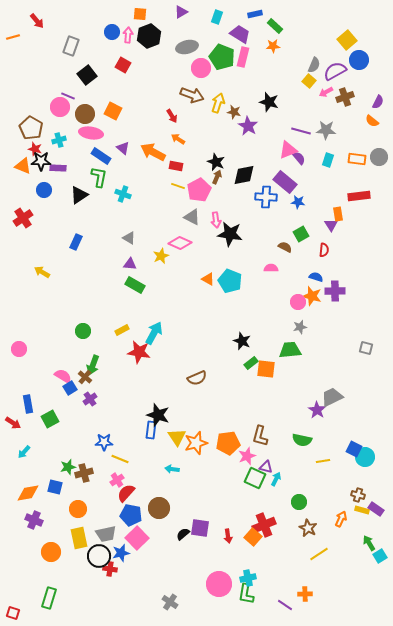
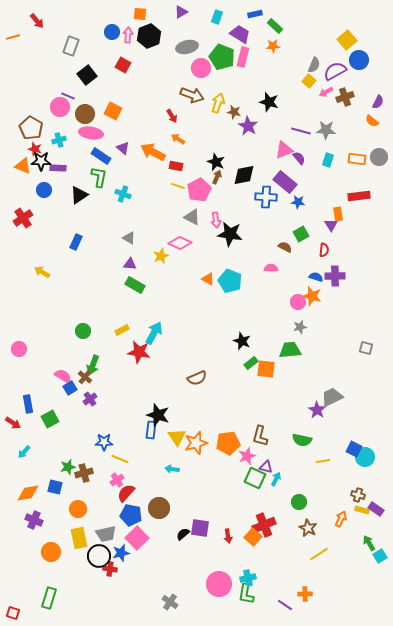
pink triangle at (288, 150): moved 4 px left
purple cross at (335, 291): moved 15 px up
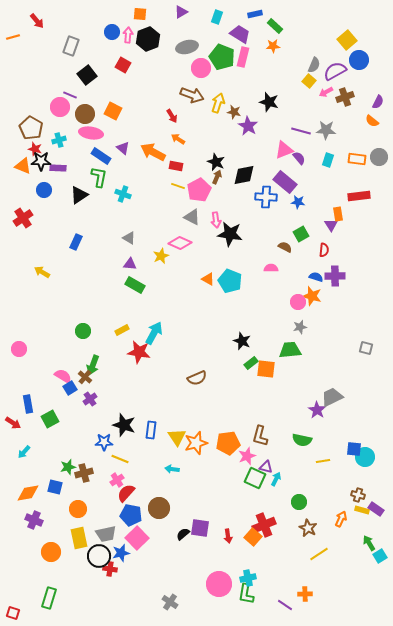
black hexagon at (149, 36): moved 1 px left, 3 px down
purple line at (68, 96): moved 2 px right, 1 px up
black star at (158, 415): moved 34 px left, 10 px down
blue square at (354, 449): rotated 21 degrees counterclockwise
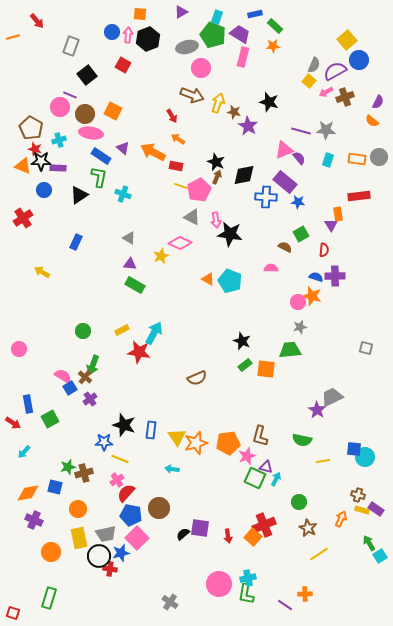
green pentagon at (222, 57): moved 9 px left, 22 px up
yellow line at (178, 186): moved 3 px right
green rectangle at (251, 363): moved 6 px left, 2 px down
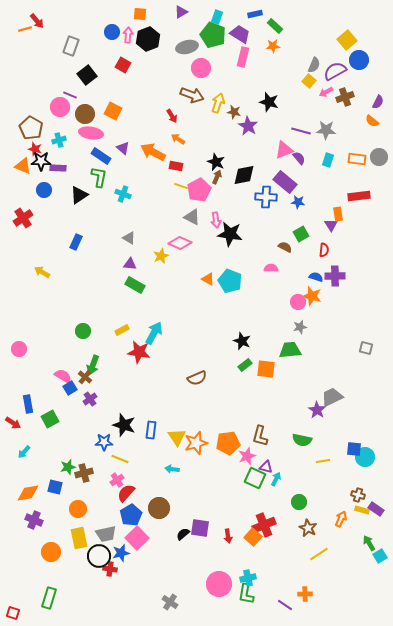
orange line at (13, 37): moved 12 px right, 8 px up
blue pentagon at (131, 515): rotated 30 degrees clockwise
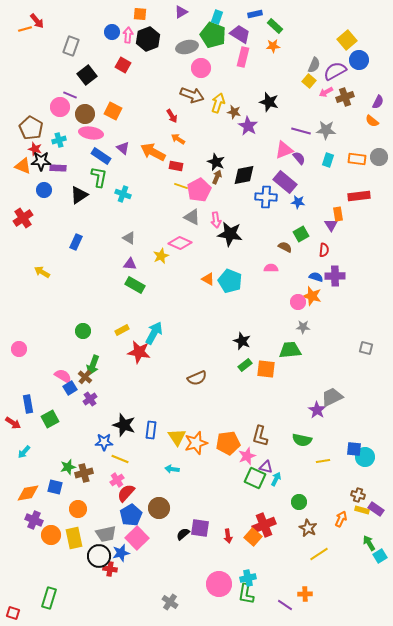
gray star at (300, 327): moved 3 px right; rotated 16 degrees clockwise
yellow rectangle at (79, 538): moved 5 px left
orange circle at (51, 552): moved 17 px up
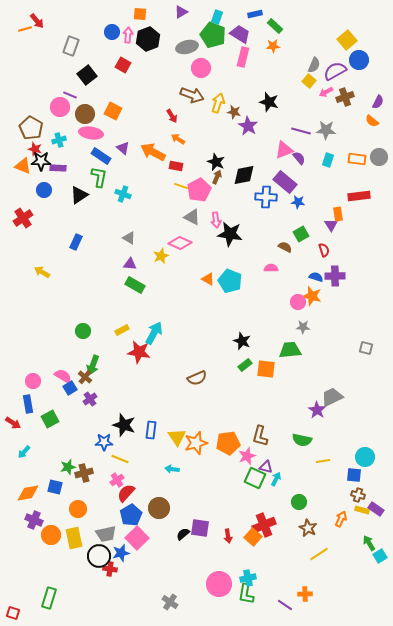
red semicircle at (324, 250): rotated 24 degrees counterclockwise
pink circle at (19, 349): moved 14 px right, 32 px down
blue square at (354, 449): moved 26 px down
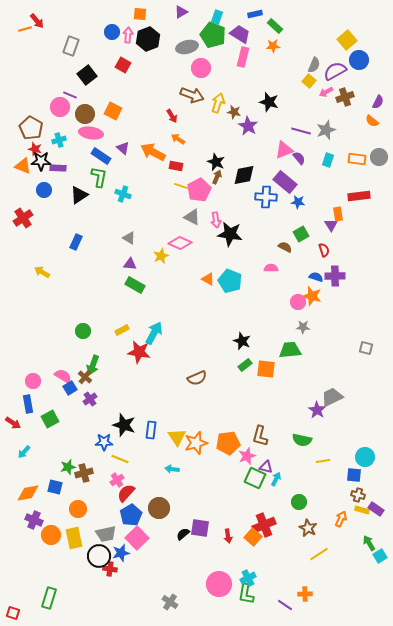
gray star at (326, 130): rotated 24 degrees counterclockwise
cyan cross at (248, 578): rotated 14 degrees counterclockwise
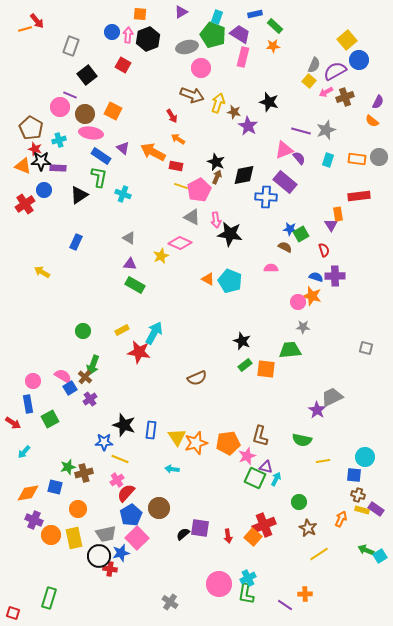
blue star at (298, 202): moved 8 px left, 27 px down
red cross at (23, 218): moved 2 px right, 14 px up
green arrow at (369, 543): moved 3 px left, 7 px down; rotated 35 degrees counterclockwise
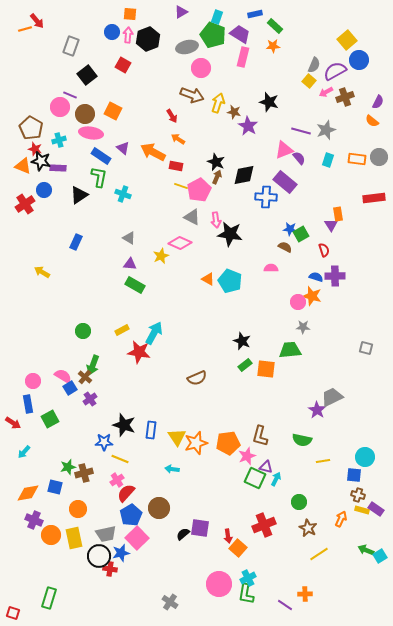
orange square at (140, 14): moved 10 px left
black star at (41, 161): rotated 12 degrees clockwise
red rectangle at (359, 196): moved 15 px right, 2 px down
orange square at (253, 537): moved 15 px left, 11 px down
